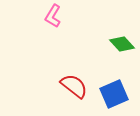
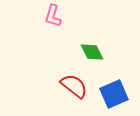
pink L-shape: rotated 15 degrees counterclockwise
green diamond: moved 30 px left, 8 px down; rotated 15 degrees clockwise
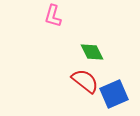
red semicircle: moved 11 px right, 5 px up
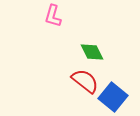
blue square: moved 1 px left, 3 px down; rotated 28 degrees counterclockwise
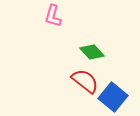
green diamond: rotated 15 degrees counterclockwise
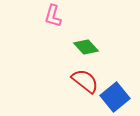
green diamond: moved 6 px left, 5 px up
blue square: moved 2 px right; rotated 12 degrees clockwise
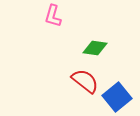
green diamond: moved 9 px right, 1 px down; rotated 40 degrees counterclockwise
blue square: moved 2 px right
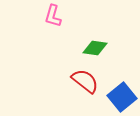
blue square: moved 5 px right
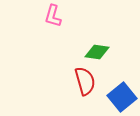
green diamond: moved 2 px right, 4 px down
red semicircle: rotated 36 degrees clockwise
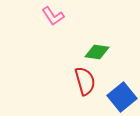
pink L-shape: rotated 50 degrees counterclockwise
